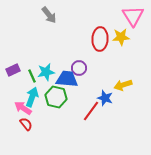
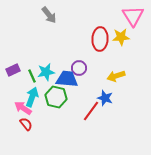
yellow arrow: moved 7 px left, 9 px up
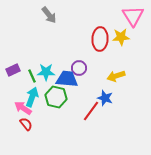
cyan star: rotated 12 degrees clockwise
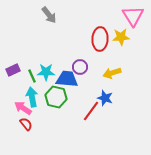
purple circle: moved 1 px right, 1 px up
yellow arrow: moved 4 px left, 3 px up
cyan arrow: rotated 30 degrees counterclockwise
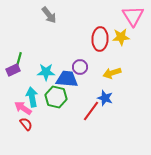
green line: moved 13 px left, 17 px up; rotated 40 degrees clockwise
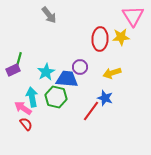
cyan star: rotated 30 degrees counterclockwise
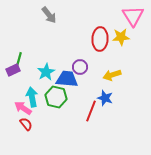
yellow arrow: moved 2 px down
red line: rotated 15 degrees counterclockwise
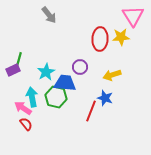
blue trapezoid: moved 2 px left, 4 px down
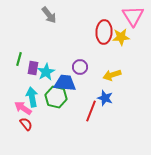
red ellipse: moved 4 px right, 7 px up
purple rectangle: moved 20 px right, 2 px up; rotated 56 degrees counterclockwise
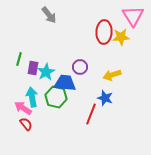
red line: moved 3 px down
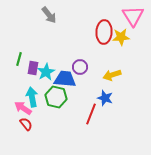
blue trapezoid: moved 4 px up
